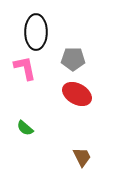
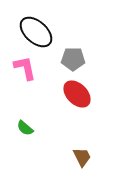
black ellipse: rotated 48 degrees counterclockwise
red ellipse: rotated 16 degrees clockwise
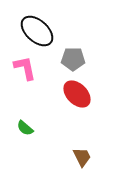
black ellipse: moved 1 px right, 1 px up
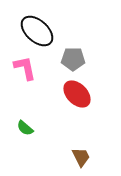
brown trapezoid: moved 1 px left
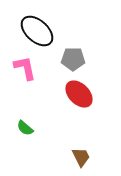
red ellipse: moved 2 px right
